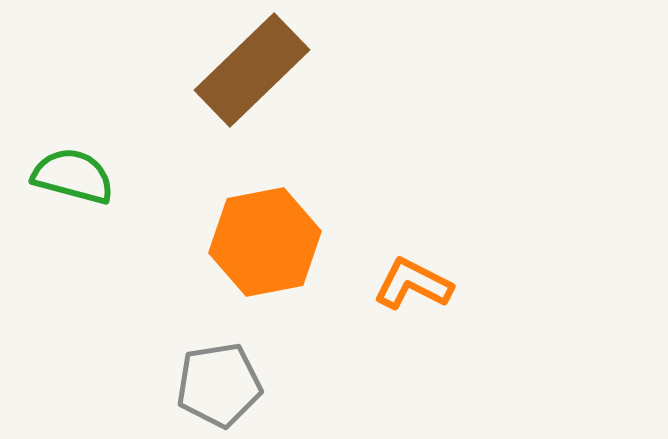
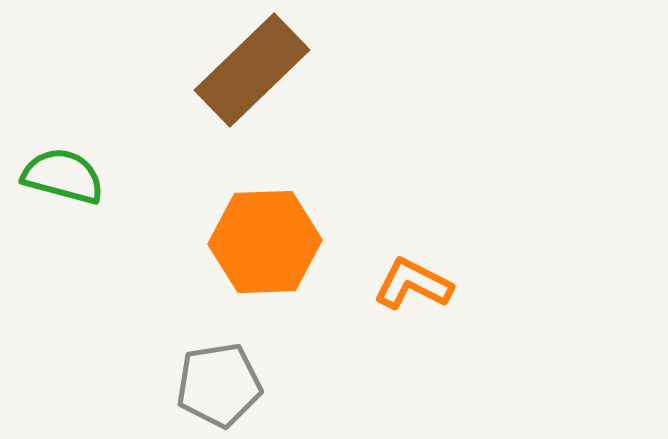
green semicircle: moved 10 px left
orange hexagon: rotated 9 degrees clockwise
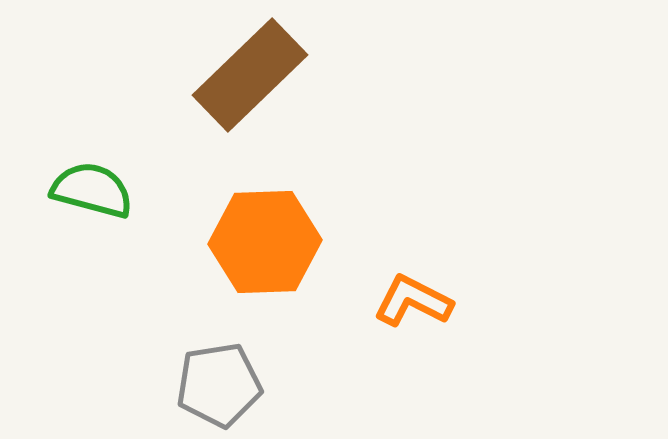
brown rectangle: moved 2 px left, 5 px down
green semicircle: moved 29 px right, 14 px down
orange L-shape: moved 17 px down
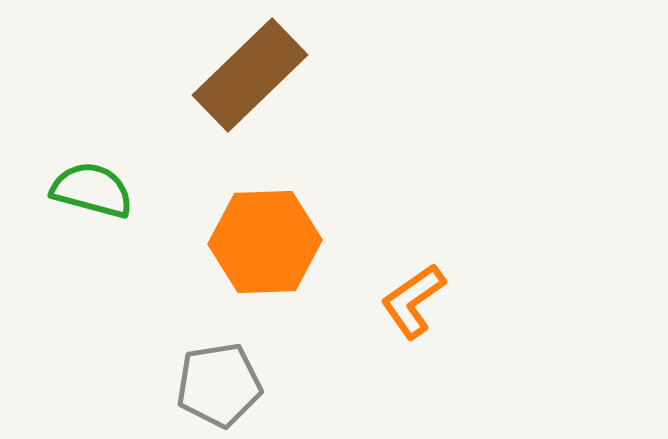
orange L-shape: rotated 62 degrees counterclockwise
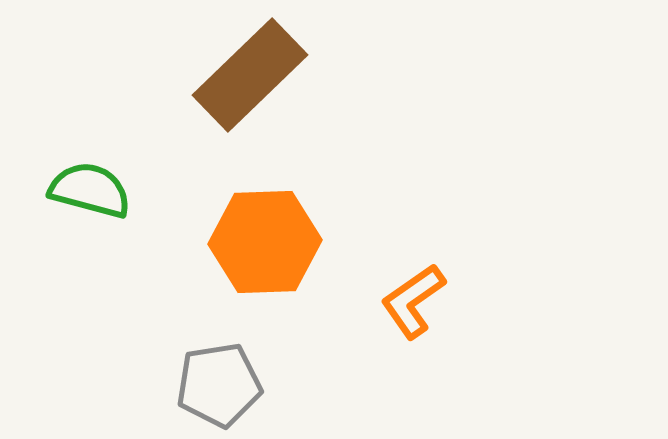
green semicircle: moved 2 px left
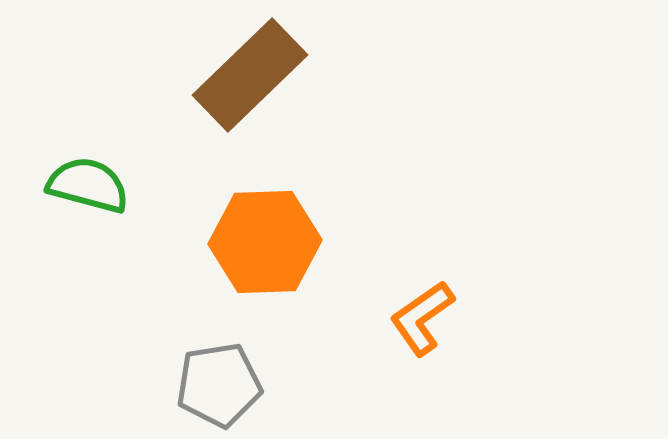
green semicircle: moved 2 px left, 5 px up
orange L-shape: moved 9 px right, 17 px down
